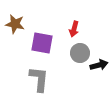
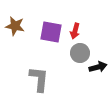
brown star: moved 2 px down
red arrow: moved 1 px right, 2 px down
purple square: moved 9 px right, 11 px up
black arrow: moved 1 px left, 2 px down
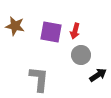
gray circle: moved 1 px right, 2 px down
black arrow: moved 8 px down; rotated 18 degrees counterclockwise
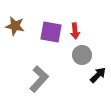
red arrow: rotated 21 degrees counterclockwise
gray circle: moved 1 px right
black arrow: rotated 12 degrees counterclockwise
gray L-shape: rotated 36 degrees clockwise
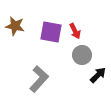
red arrow: rotated 21 degrees counterclockwise
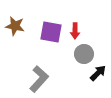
red arrow: rotated 28 degrees clockwise
gray circle: moved 2 px right, 1 px up
black arrow: moved 2 px up
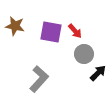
red arrow: rotated 42 degrees counterclockwise
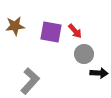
brown star: rotated 18 degrees counterclockwise
black arrow: moved 1 px right; rotated 48 degrees clockwise
gray L-shape: moved 9 px left, 2 px down
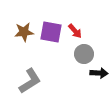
brown star: moved 9 px right, 6 px down
gray L-shape: rotated 16 degrees clockwise
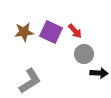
purple square: rotated 15 degrees clockwise
